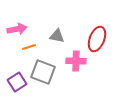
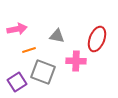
orange line: moved 3 px down
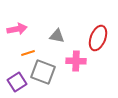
red ellipse: moved 1 px right, 1 px up
orange line: moved 1 px left, 3 px down
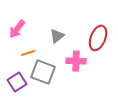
pink arrow: rotated 138 degrees clockwise
gray triangle: rotated 49 degrees counterclockwise
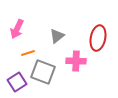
pink arrow: rotated 12 degrees counterclockwise
red ellipse: rotated 10 degrees counterclockwise
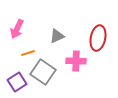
gray triangle: rotated 14 degrees clockwise
gray square: rotated 15 degrees clockwise
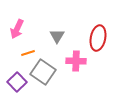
gray triangle: rotated 35 degrees counterclockwise
purple square: rotated 12 degrees counterclockwise
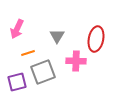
red ellipse: moved 2 px left, 1 px down
gray square: rotated 35 degrees clockwise
purple square: rotated 30 degrees clockwise
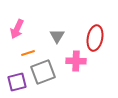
red ellipse: moved 1 px left, 1 px up
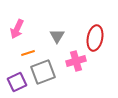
pink cross: rotated 18 degrees counterclockwise
purple square: rotated 12 degrees counterclockwise
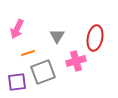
purple square: rotated 18 degrees clockwise
